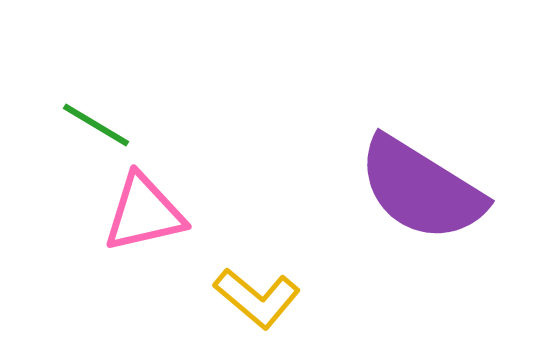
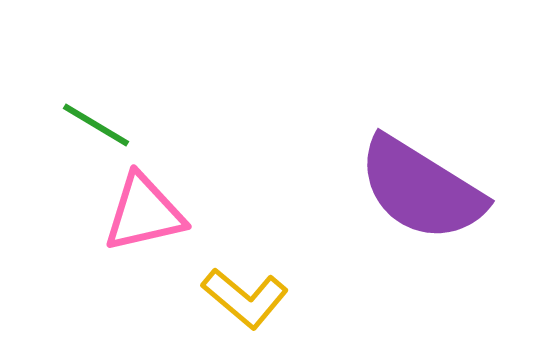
yellow L-shape: moved 12 px left
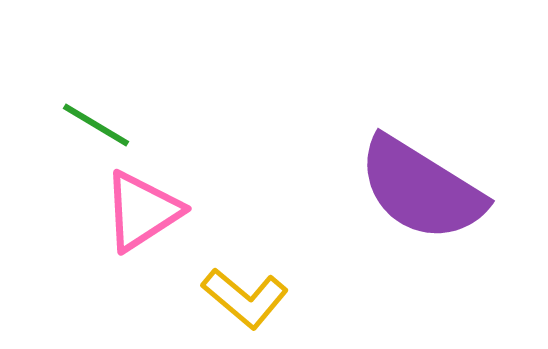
pink triangle: moved 2 px left, 2 px up; rotated 20 degrees counterclockwise
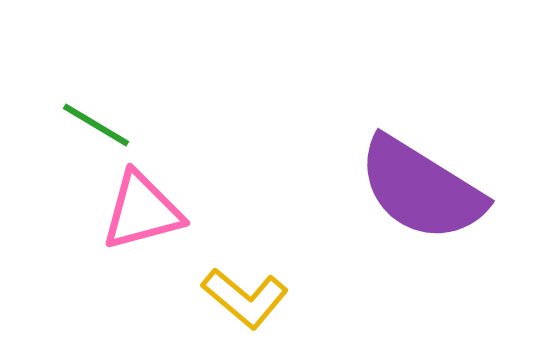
pink triangle: rotated 18 degrees clockwise
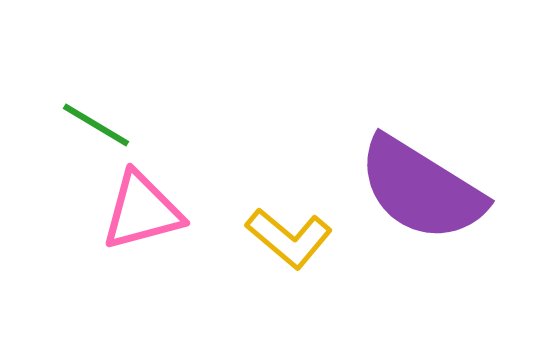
yellow L-shape: moved 44 px right, 60 px up
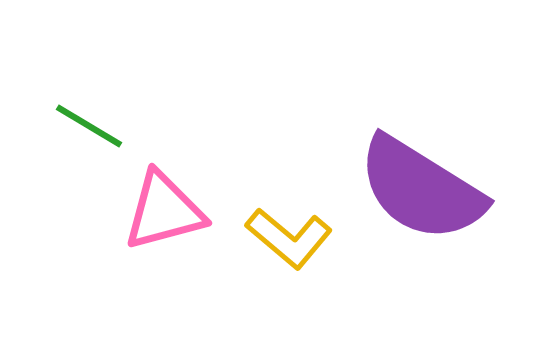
green line: moved 7 px left, 1 px down
pink triangle: moved 22 px right
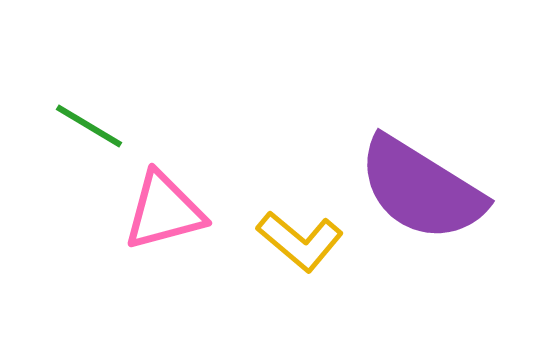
yellow L-shape: moved 11 px right, 3 px down
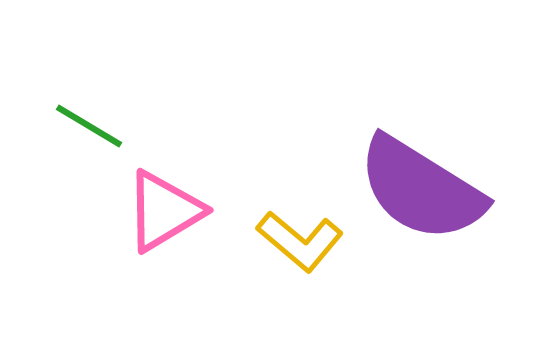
pink triangle: rotated 16 degrees counterclockwise
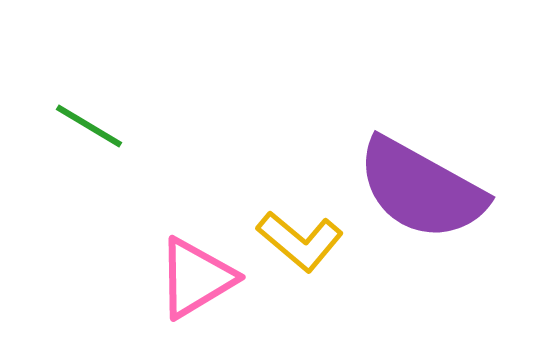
purple semicircle: rotated 3 degrees counterclockwise
pink triangle: moved 32 px right, 67 px down
